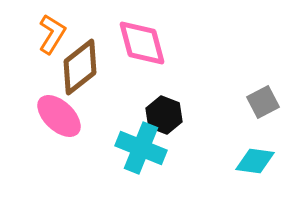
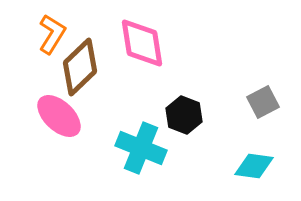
pink diamond: rotated 6 degrees clockwise
brown diamond: rotated 6 degrees counterclockwise
black hexagon: moved 20 px right
cyan diamond: moved 1 px left, 5 px down
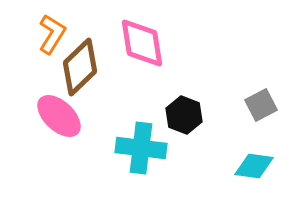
gray square: moved 2 px left, 3 px down
cyan cross: rotated 15 degrees counterclockwise
